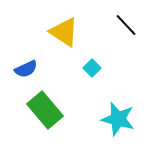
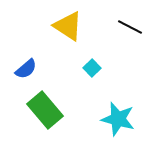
black line: moved 4 px right, 2 px down; rotated 20 degrees counterclockwise
yellow triangle: moved 4 px right, 6 px up
blue semicircle: rotated 15 degrees counterclockwise
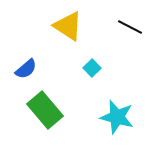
cyan star: moved 1 px left, 2 px up
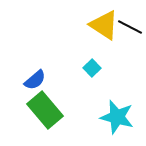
yellow triangle: moved 36 px right, 1 px up
blue semicircle: moved 9 px right, 11 px down
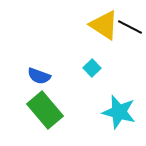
blue semicircle: moved 4 px right, 4 px up; rotated 60 degrees clockwise
cyan star: moved 2 px right, 5 px up
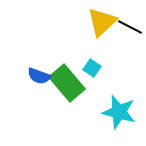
yellow triangle: moved 2 px left, 3 px up; rotated 44 degrees clockwise
cyan square: rotated 12 degrees counterclockwise
green rectangle: moved 22 px right, 27 px up
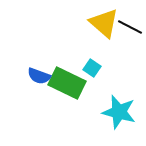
yellow triangle: moved 2 px right, 1 px down; rotated 36 degrees counterclockwise
green rectangle: rotated 24 degrees counterclockwise
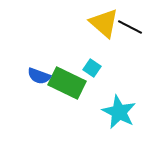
cyan star: rotated 12 degrees clockwise
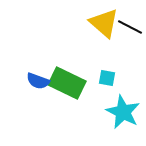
cyan square: moved 15 px right, 10 px down; rotated 24 degrees counterclockwise
blue semicircle: moved 1 px left, 5 px down
cyan star: moved 4 px right
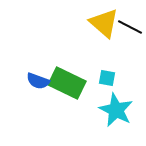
cyan star: moved 7 px left, 2 px up
